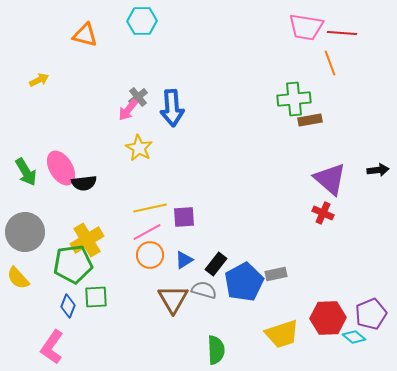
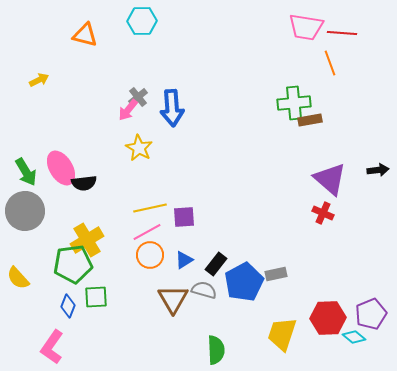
green cross: moved 4 px down
gray circle: moved 21 px up
yellow trapezoid: rotated 126 degrees clockwise
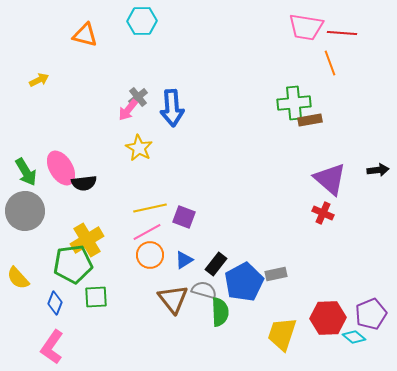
purple square: rotated 25 degrees clockwise
brown triangle: rotated 8 degrees counterclockwise
blue diamond: moved 13 px left, 3 px up
green semicircle: moved 4 px right, 38 px up
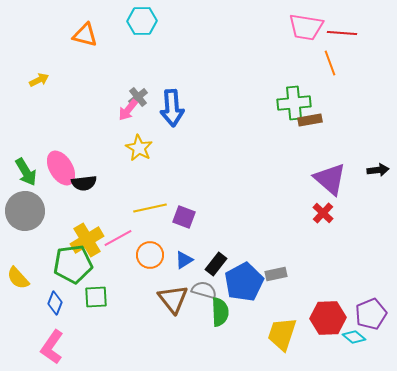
red cross: rotated 20 degrees clockwise
pink line: moved 29 px left, 6 px down
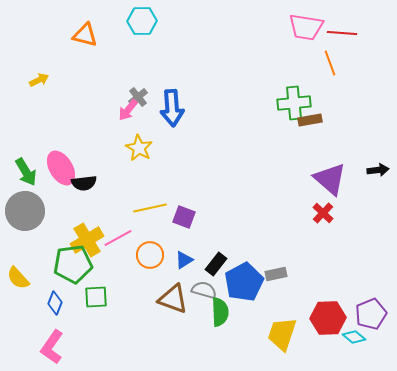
brown triangle: rotated 32 degrees counterclockwise
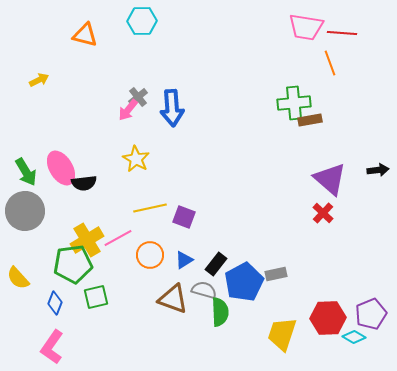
yellow star: moved 3 px left, 11 px down
green square: rotated 10 degrees counterclockwise
cyan diamond: rotated 10 degrees counterclockwise
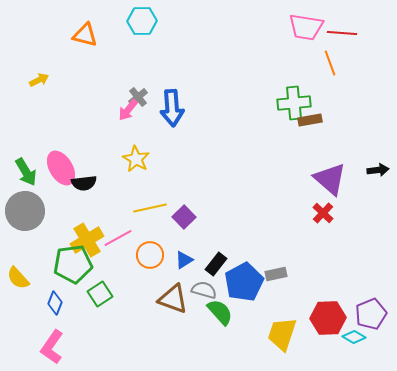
purple square: rotated 25 degrees clockwise
green square: moved 4 px right, 3 px up; rotated 20 degrees counterclockwise
green semicircle: rotated 40 degrees counterclockwise
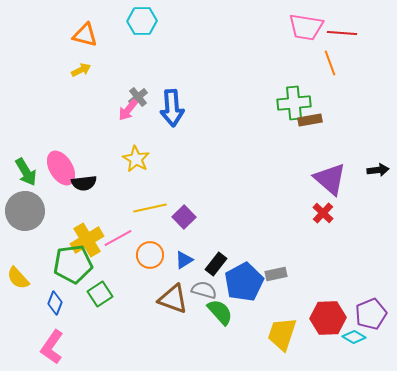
yellow arrow: moved 42 px right, 10 px up
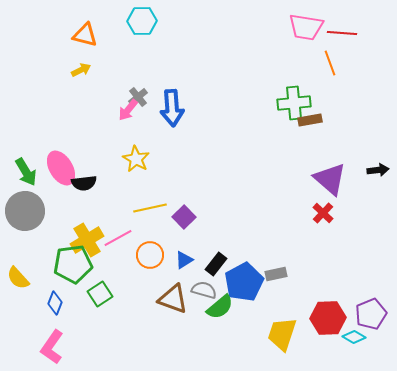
green semicircle: moved 5 px up; rotated 92 degrees clockwise
